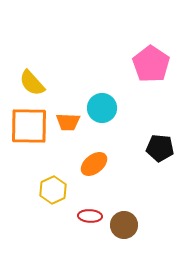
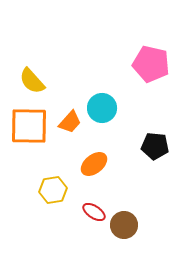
pink pentagon: rotated 21 degrees counterclockwise
yellow semicircle: moved 2 px up
orange trapezoid: moved 2 px right; rotated 50 degrees counterclockwise
black pentagon: moved 5 px left, 2 px up
yellow hexagon: rotated 16 degrees clockwise
red ellipse: moved 4 px right, 4 px up; rotated 30 degrees clockwise
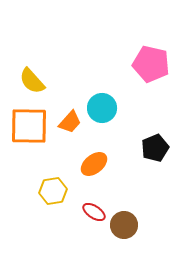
black pentagon: moved 2 px down; rotated 28 degrees counterclockwise
yellow hexagon: moved 1 px down
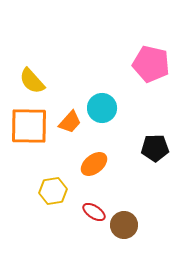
black pentagon: rotated 20 degrees clockwise
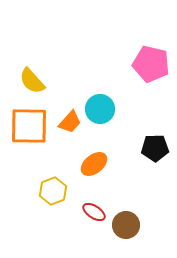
cyan circle: moved 2 px left, 1 px down
yellow hexagon: rotated 12 degrees counterclockwise
brown circle: moved 2 px right
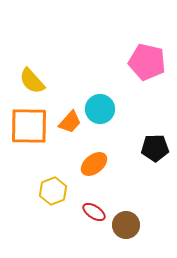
pink pentagon: moved 4 px left, 2 px up
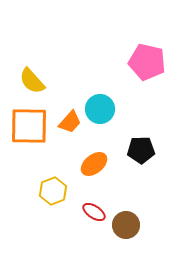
black pentagon: moved 14 px left, 2 px down
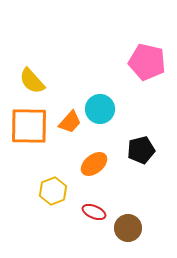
black pentagon: rotated 12 degrees counterclockwise
red ellipse: rotated 10 degrees counterclockwise
brown circle: moved 2 px right, 3 px down
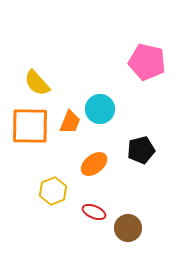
yellow semicircle: moved 5 px right, 2 px down
orange trapezoid: rotated 20 degrees counterclockwise
orange square: moved 1 px right
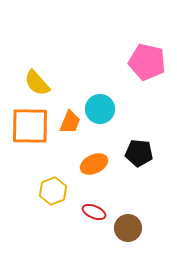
black pentagon: moved 2 px left, 3 px down; rotated 20 degrees clockwise
orange ellipse: rotated 12 degrees clockwise
